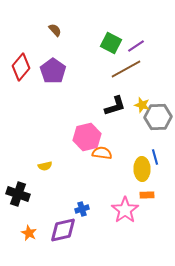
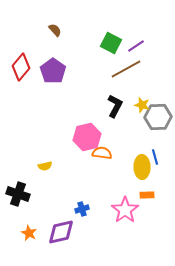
black L-shape: rotated 45 degrees counterclockwise
yellow ellipse: moved 2 px up
purple diamond: moved 2 px left, 2 px down
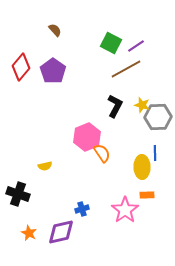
pink hexagon: rotated 8 degrees counterclockwise
orange semicircle: rotated 48 degrees clockwise
blue line: moved 4 px up; rotated 14 degrees clockwise
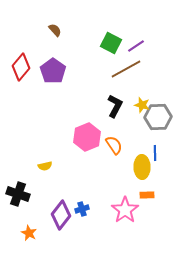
orange semicircle: moved 12 px right, 8 px up
purple diamond: moved 17 px up; rotated 40 degrees counterclockwise
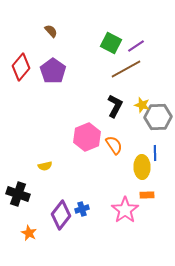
brown semicircle: moved 4 px left, 1 px down
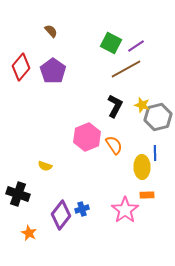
gray hexagon: rotated 12 degrees counterclockwise
yellow semicircle: rotated 32 degrees clockwise
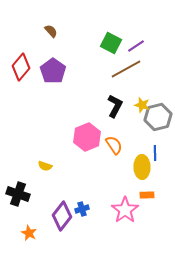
purple diamond: moved 1 px right, 1 px down
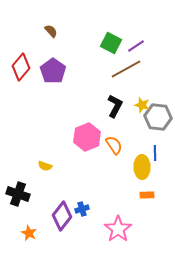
gray hexagon: rotated 20 degrees clockwise
pink star: moved 7 px left, 19 px down
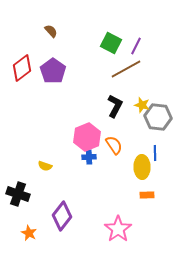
purple line: rotated 30 degrees counterclockwise
red diamond: moved 1 px right, 1 px down; rotated 12 degrees clockwise
blue cross: moved 7 px right, 52 px up; rotated 16 degrees clockwise
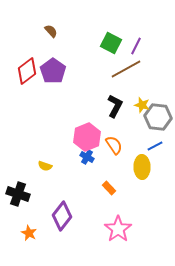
red diamond: moved 5 px right, 3 px down
blue line: moved 7 px up; rotated 63 degrees clockwise
blue cross: moved 2 px left; rotated 32 degrees clockwise
orange rectangle: moved 38 px left, 7 px up; rotated 48 degrees clockwise
